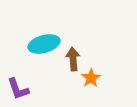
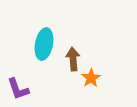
cyan ellipse: rotated 64 degrees counterclockwise
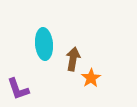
cyan ellipse: rotated 16 degrees counterclockwise
brown arrow: rotated 15 degrees clockwise
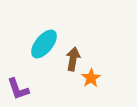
cyan ellipse: rotated 44 degrees clockwise
